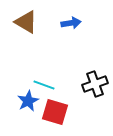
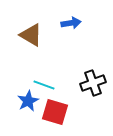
brown triangle: moved 5 px right, 13 px down
black cross: moved 2 px left, 1 px up
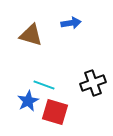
brown triangle: rotated 15 degrees counterclockwise
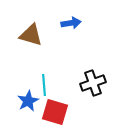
cyan line: rotated 65 degrees clockwise
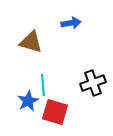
brown triangle: moved 7 px down
cyan line: moved 1 px left
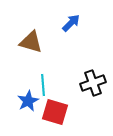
blue arrow: rotated 36 degrees counterclockwise
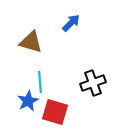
cyan line: moved 3 px left, 3 px up
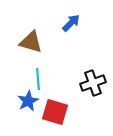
cyan line: moved 2 px left, 3 px up
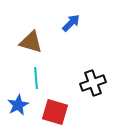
cyan line: moved 2 px left, 1 px up
blue star: moved 10 px left, 4 px down
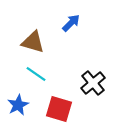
brown triangle: moved 2 px right
cyan line: moved 4 px up; rotated 50 degrees counterclockwise
black cross: rotated 20 degrees counterclockwise
red square: moved 4 px right, 3 px up
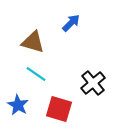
blue star: rotated 15 degrees counterclockwise
